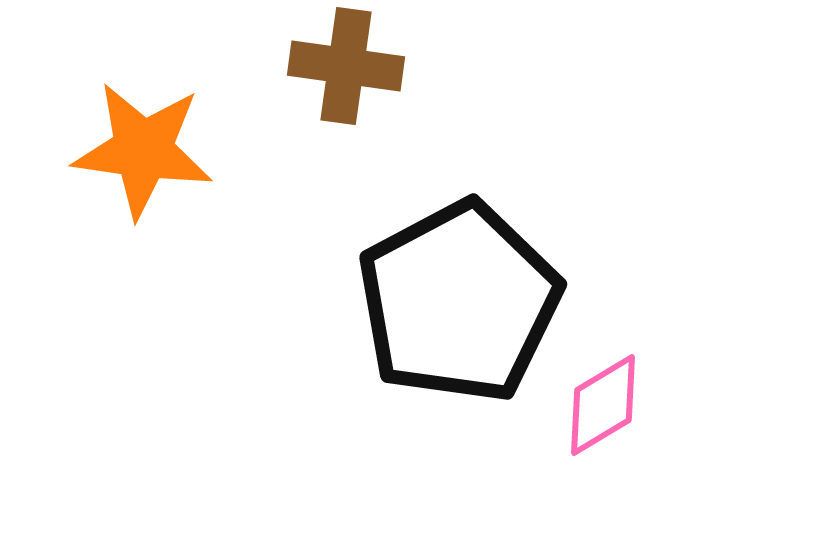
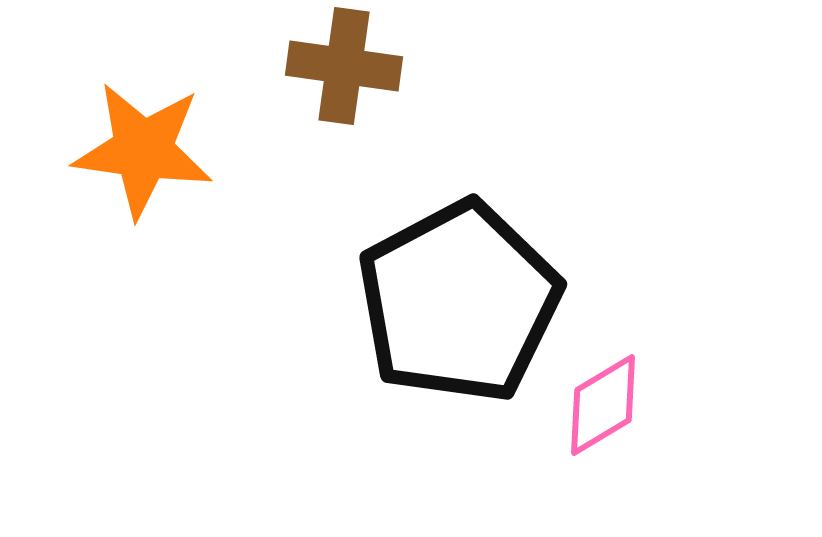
brown cross: moved 2 px left
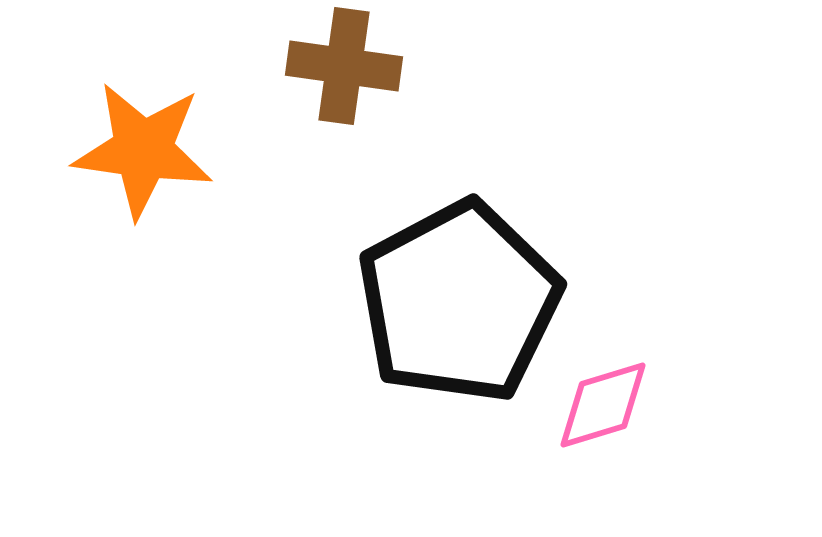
pink diamond: rotated 14 degrees clockwise
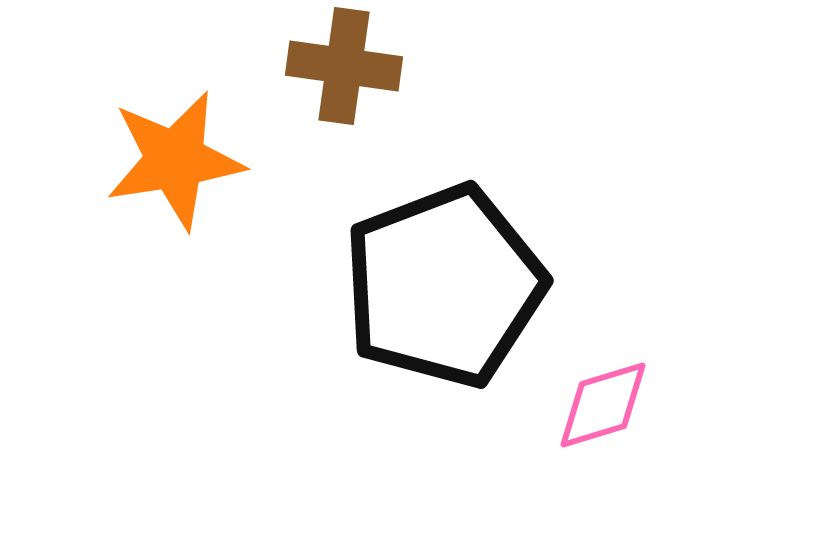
orange star: moved 32 px right, 10 px down; rotated 17 degrees counterclockwise
black pentagon: moved 15 px left, 16 px up; rotated 7 degrees clockwise
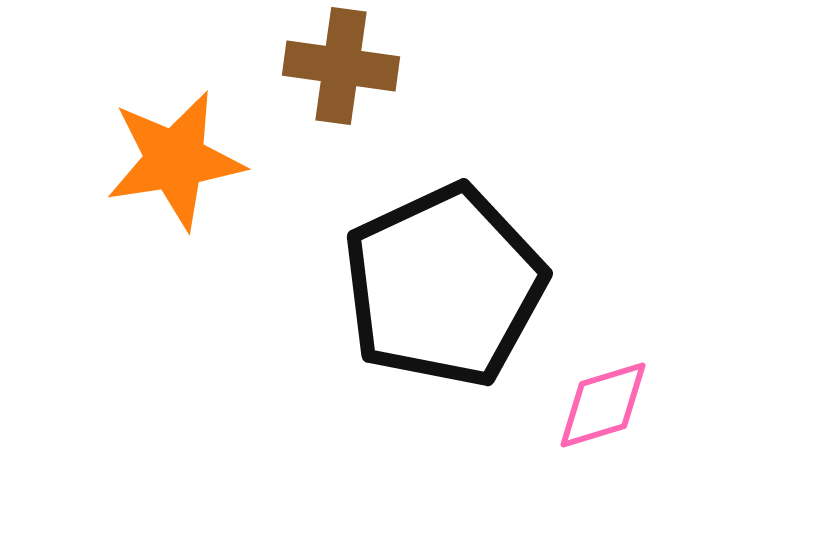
brown cross: moved 3 px left
black pentagon: rotated 4 degrees counterclockwise
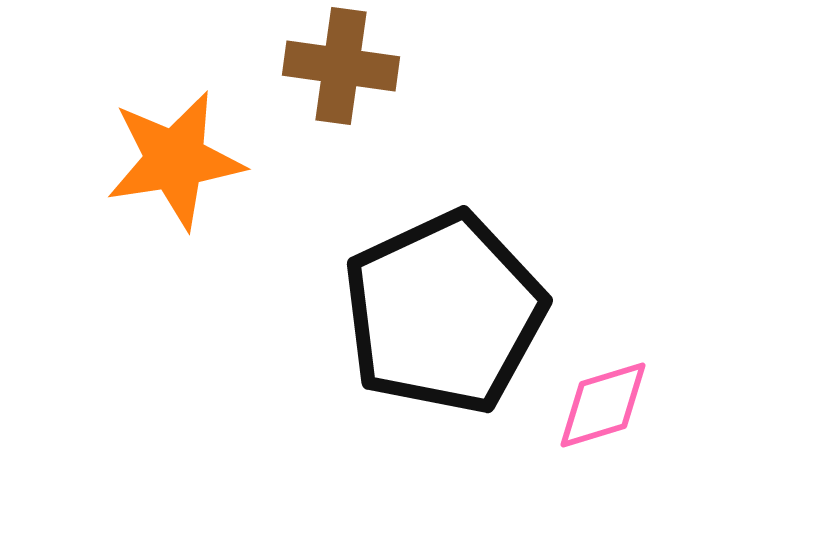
black pentagon: moved 27 px down
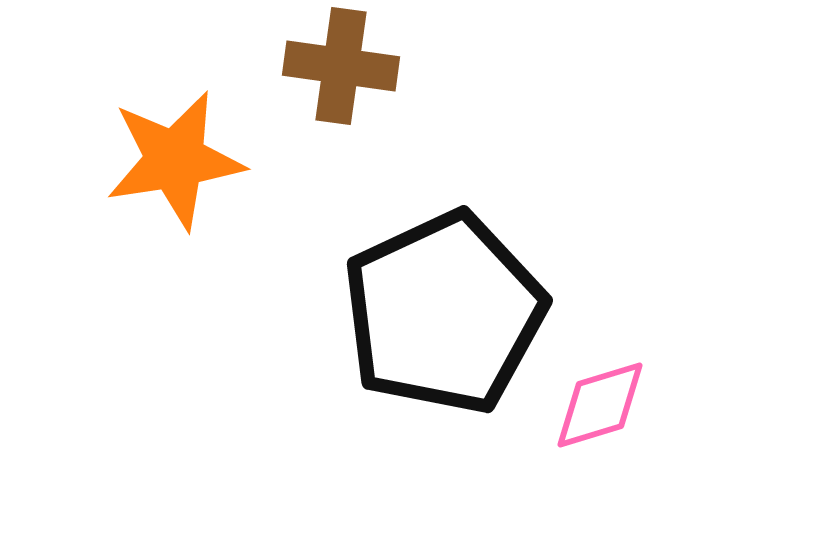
pink diamond: moved 3 px left
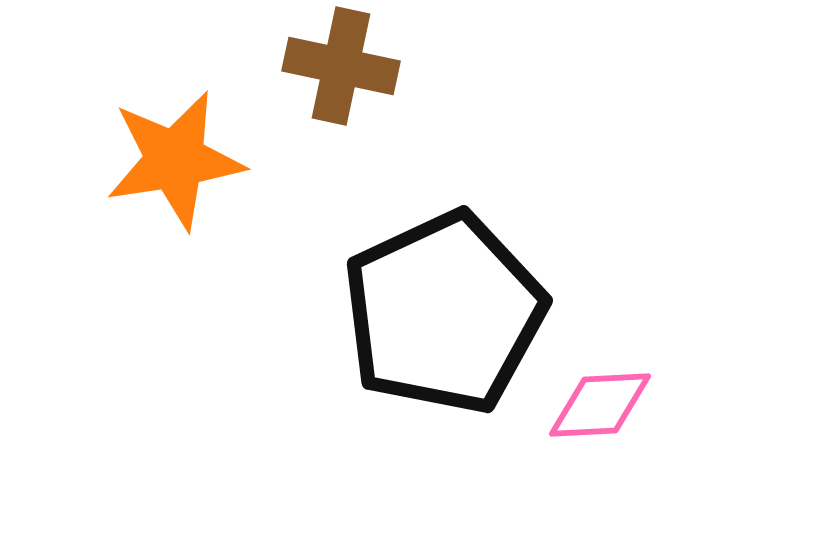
brown cross: rotated 4 degrees clockwise
pink diamond: rotated 14 degrees clockwise
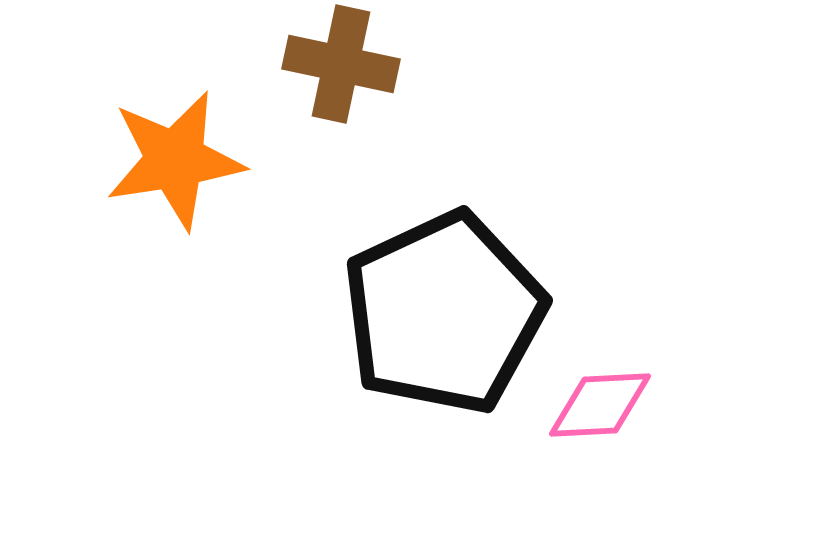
brown cross: moved 2 px up
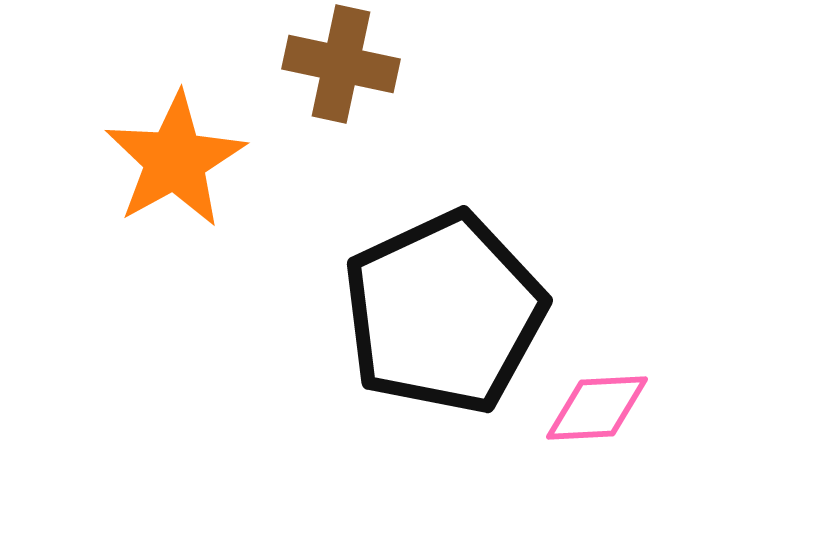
orange star: rotated 20 degrees counterclockwise
pink diamond: moved 3 px left, 3 px down
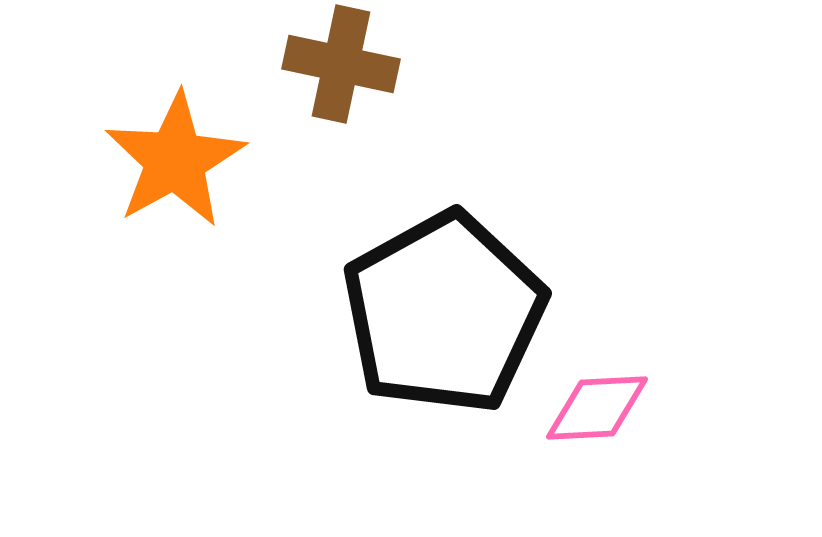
black pentagon: rotated 4 degrees counterclockwise
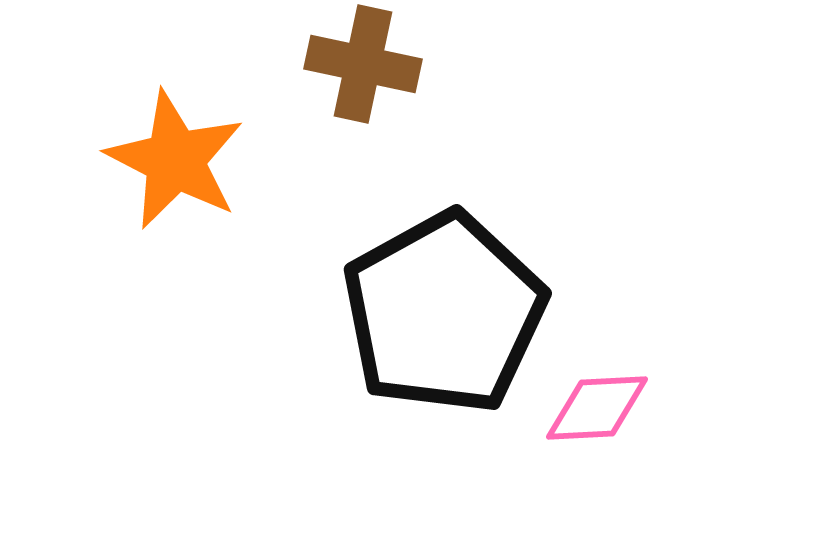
brown cross: moved 22 px right
orange star: rotated 16 degrees counterclockwise
